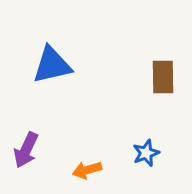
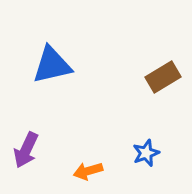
brown rectangle: rotated 60 degrees clockwise
orange arrow: moved 1 px right, 1 px down
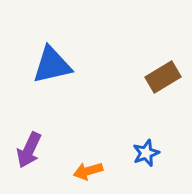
purple arrow: moved 3 px right
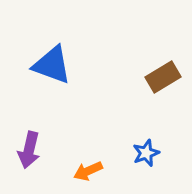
blue triangle: rotated 33 degrees clockwise
purple arrow: rotated 12 degrees counterclockwise
orange arrow: rotated 8 degrees counterclockwise
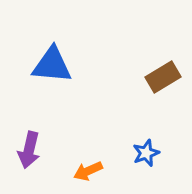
blue triangle: rotated 15 degrees counterclockwise
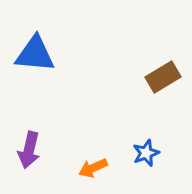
blue triangle: moved 17 px left, 11 px up
orange arrow: moved 5 px right, 3 px up
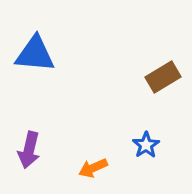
blue star: moved 8 px up; rotated 12 degrees counterclockwise
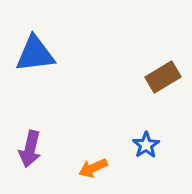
blue triangle: rotated 12 degrees counterclockwise
purple arrow: moved 1 px right, 1 px up
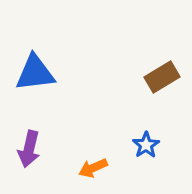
blue triangle: moved 19 px down
brown rectangle: moved 1 px left
purple arrow: moved 1 px left
